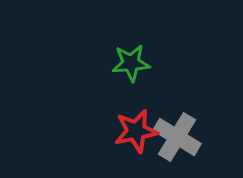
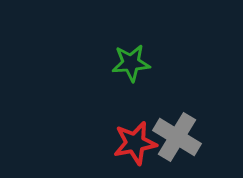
red star: moved 1 px left, 12 px down
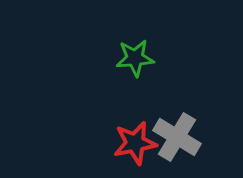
green star: moved 4 px right, 5 px up
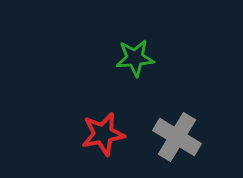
red star: moved 32 px left, 9 px up
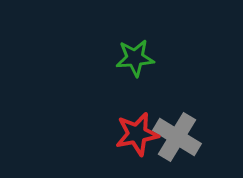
red star: moved 34 px right
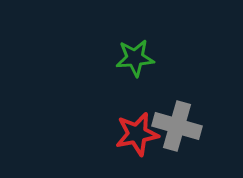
gray cross: moved 11 px up; rotated 15 degrees counterclockwise
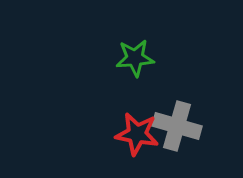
red star: rotated 21 degrees clockwise
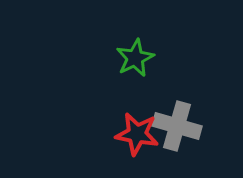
green star: rotated 21 degrees counterclockwise
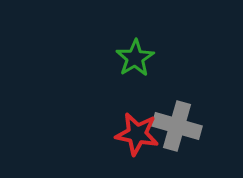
green star: rotated 6 degrees counterclockwise
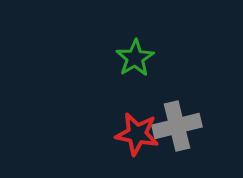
gray cross: rotated 30 degrees counterclockwise
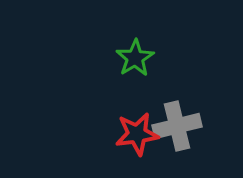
red star: rotated 18 degrees counterclockwise
